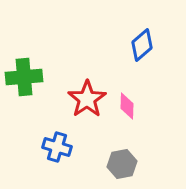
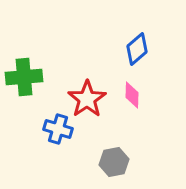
blue diamond: moved 5 px left, 4 px down
pink diamond: moved 5 px right, 11 px up
blue cross: moved 1 px right, 18 px up
gray hexagon: moved 8 px left, 2 px up
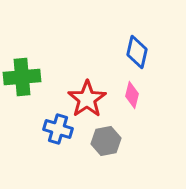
blue diamond: moved 3 px down; rotated 36 degrees counterclockwise
green cross: moved 2 px left
pink diamond: rotated 12 degrees clockwise
gray hexagon: moved 8 px left, 21 px up
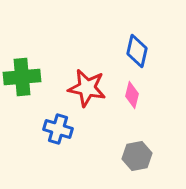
blue diamond: moved 1 px up
red star: moved 11 px up; rotated 27 degrees counterclockwise
gray hexagon: moved 31 px right, 15 px down
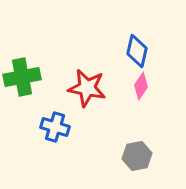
green cross: rotated 6 degrees counterclockwise
pink diamond: moved 9 px right, 9 px up; rotated 20 degrees clockwise
blue cross: moved 3 px left, 2 px up
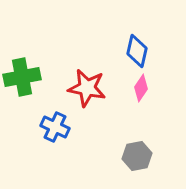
pink diamond: moved 2 px down
blue cross: rotated 8 degrees clockwise
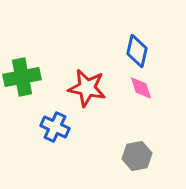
pink diamond: rotated 52 degrees counterclockwise
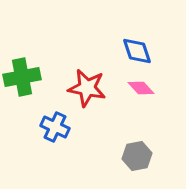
blue diamond: rotated 32 degrees counterclockwise
pink diamond: rotated 24 degrees counterclockwise
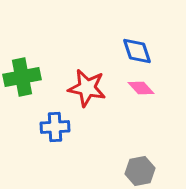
blue cross: rotated 28 degrees counterclockwise
gray hexagon: moved 3 px right, 15 px down
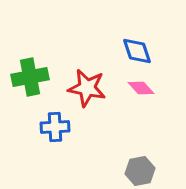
green cross: moved 8 px right
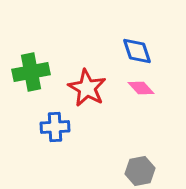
green cross: moved 1 px right, 5 px up
red star: rotated 18 degrees clockwise
